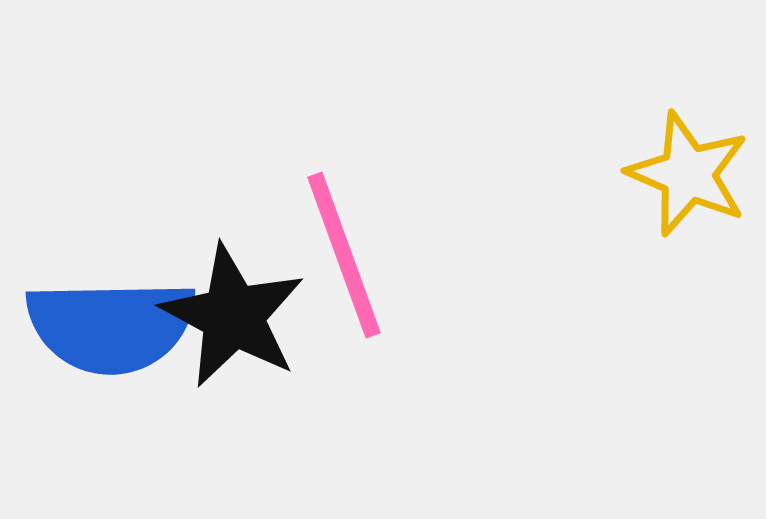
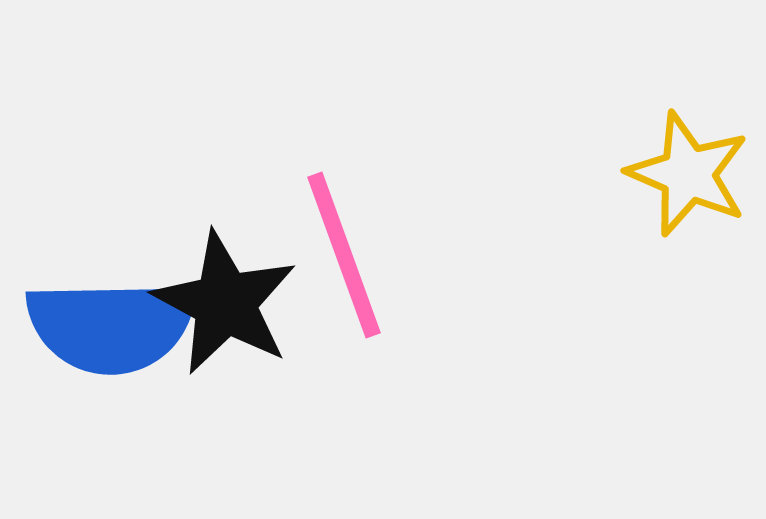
black star: moved 8 px left, 13 px up
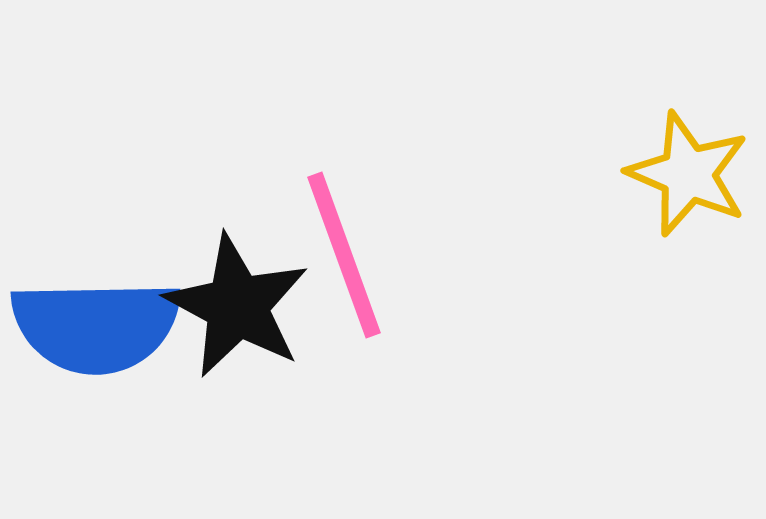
black star: moved 12 px right, 3 px down
blue semicircle: moved 15 px left
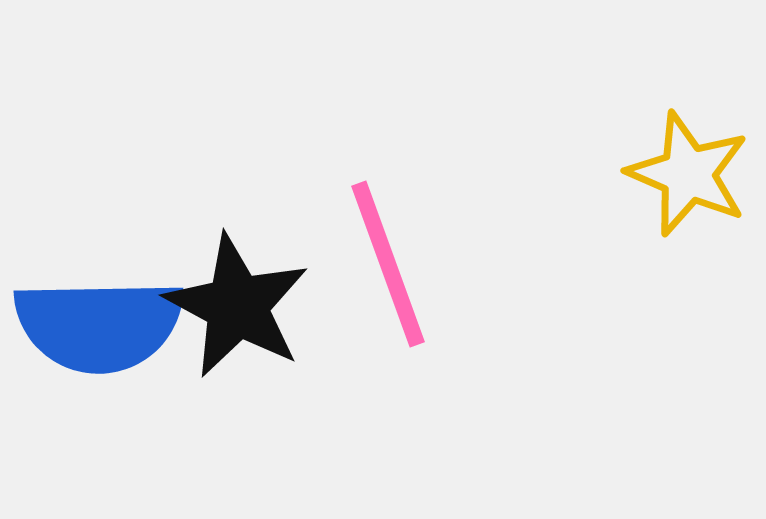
pink line: moved 44 px right, 9 px down
blue semicircle: moved 3 px right, 1 px up
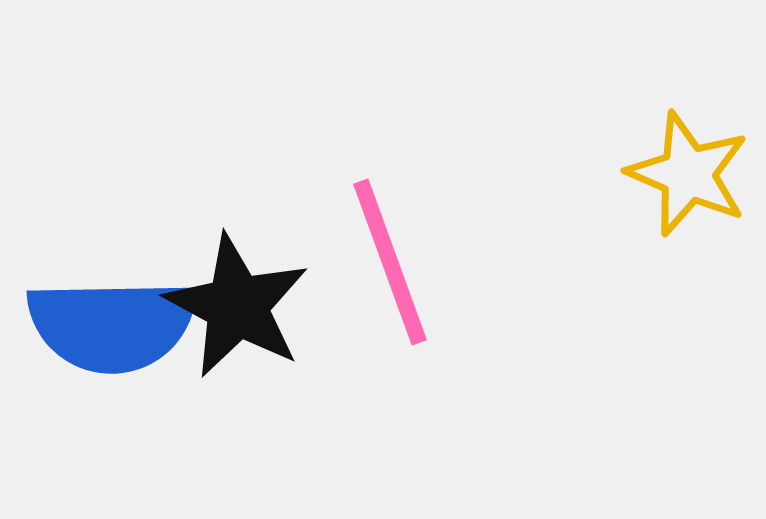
pink line: moved 2 px right, 2 px up
blue semicircle: moved 13 px right
